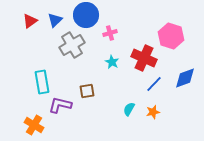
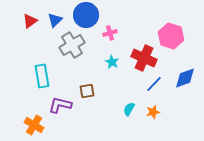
cyan rectangle: moved 6 px up
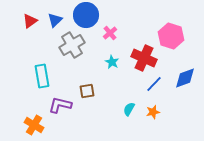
pink cross: rotated 24 degrees counterclockwise
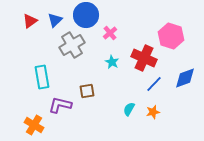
cyan rectangle: moved 1 px down
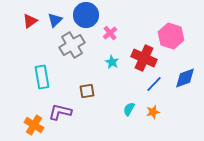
purple L-shape: moved 7 px down
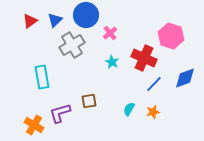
brown square: moved 2 px right, 10 px down
purple L-shape: moved 1 px down; rotated 30 degrees counterclockwise
